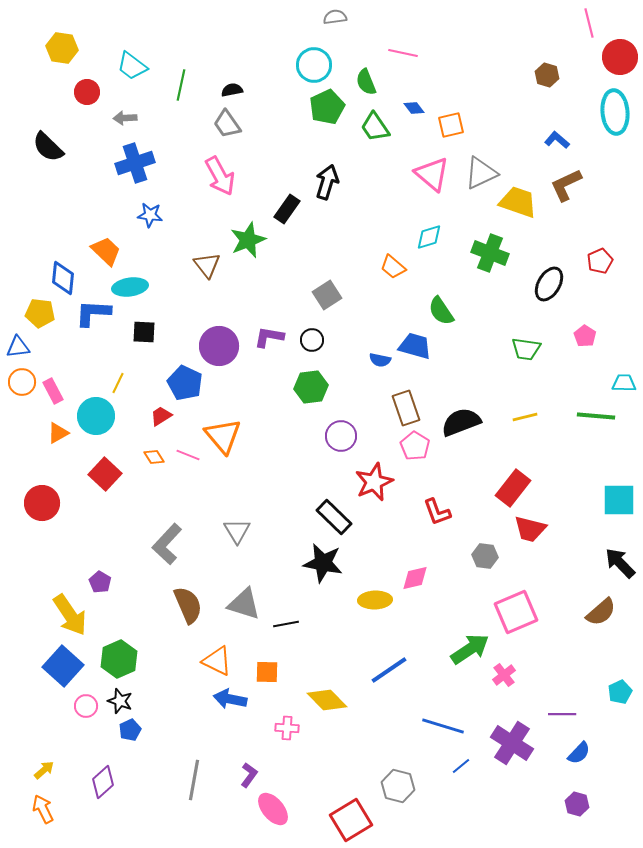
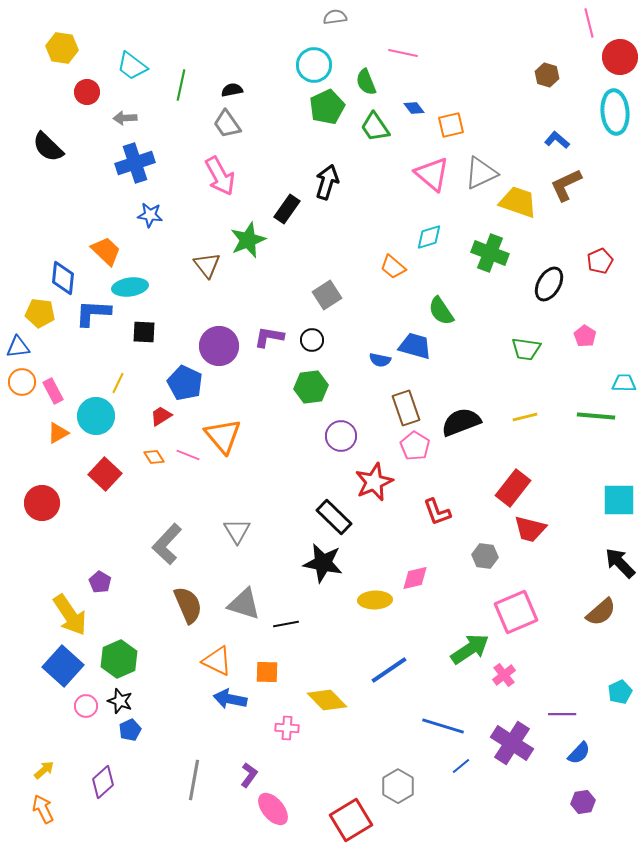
gray hexagon at (398, 786): rotated 16 degrees clockwise
purple hexagon at (577, 804): moved 6 px right, 2 px up; rotated 25 degrees counterclockwise
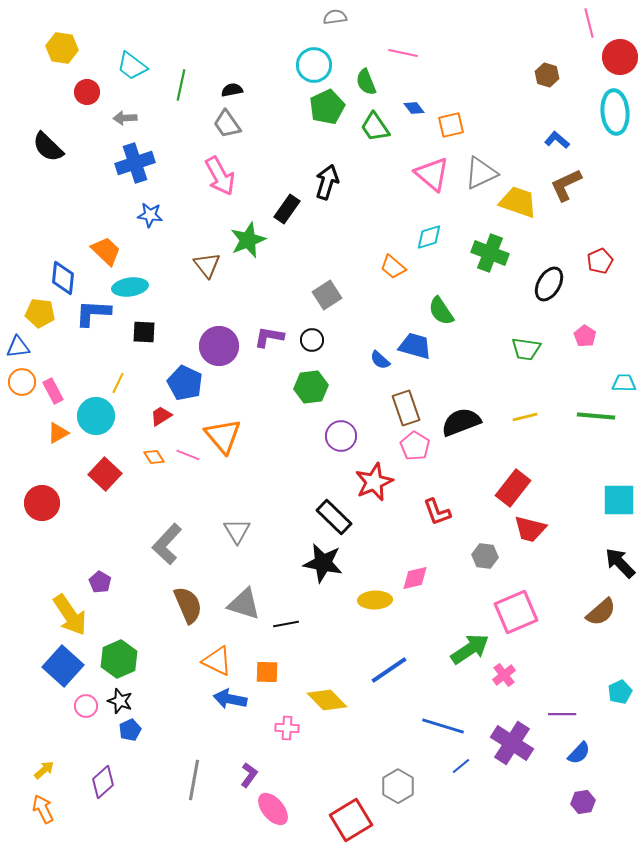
blue semicircle at (380, 360): rotated 30 degrees clockwise
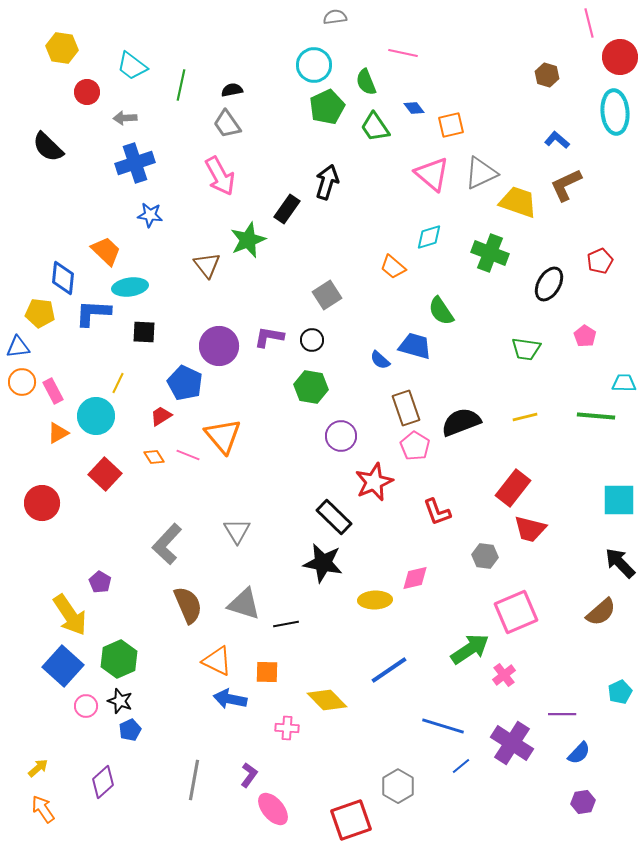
green hexagon at (311, 387): rotated 16 degrees clockwise
yellow arrow at (44, 770): moved 6 px left, 2 px up
orange arrow at (43, 809): rotated 8 degrees counterclockwise
red square at (351, 820): rotated 12 degrees clockwise
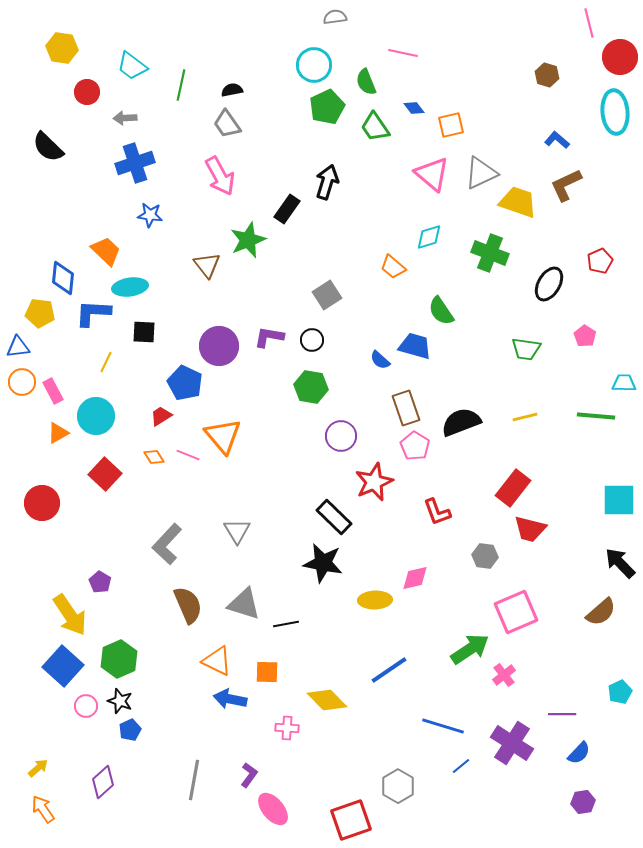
yellow line at (118, 383): moved 12 px left, 21 px up
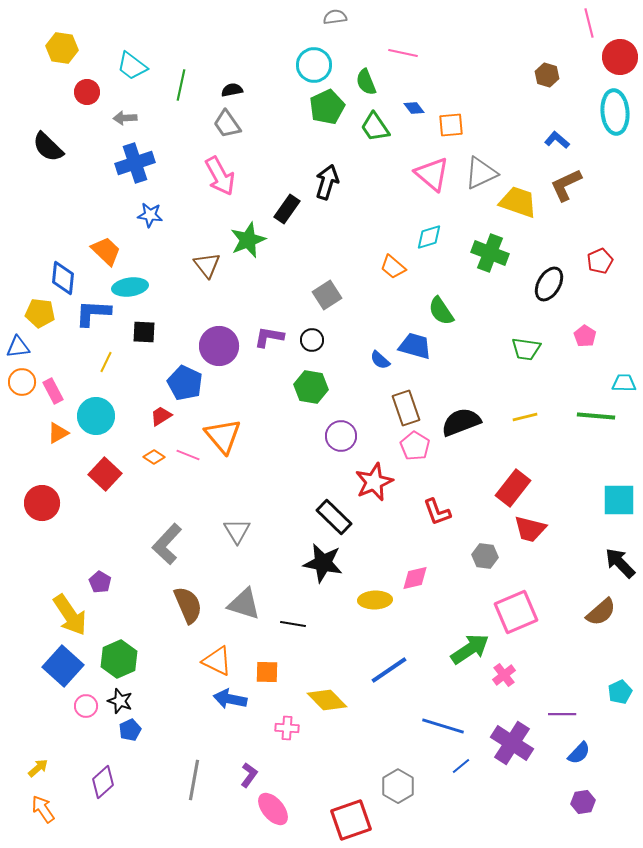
orange square at (451, 125): rotated 8 degrees clockwise
orange diamond at (154, 457): rotated 25 degrees counterclockwise
black line at (286, 624): moved 7 px right; rotated 20 degrees clockwise
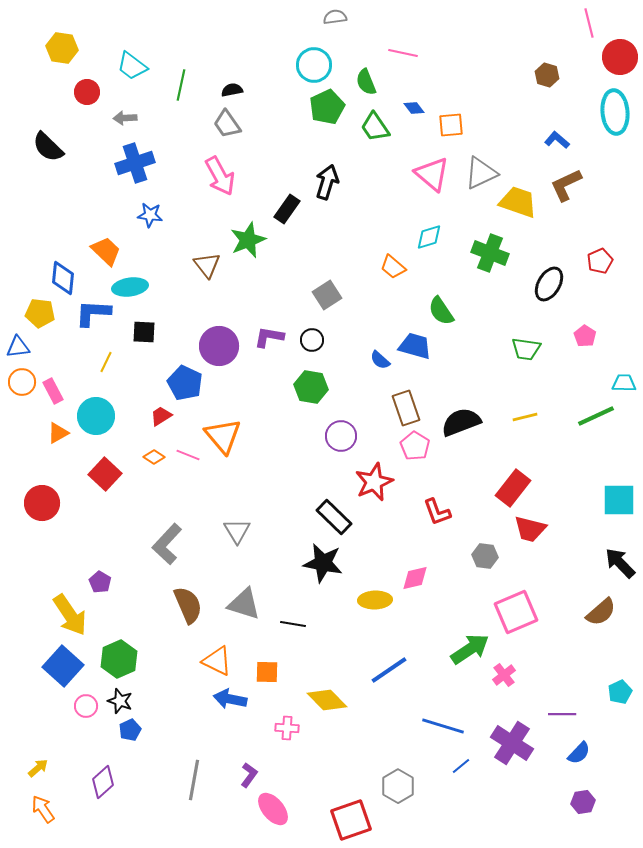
green line at (596, 416): rotated 30 degrees counterclockwise
